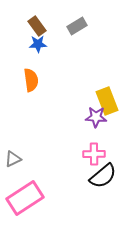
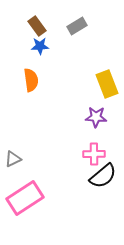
blue star: moved 2 px right, 2 px down
yellow rectangle: moved 17 px up
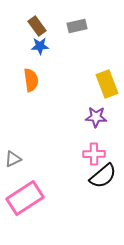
gray rectangle: rotated 18 degrees clockwise
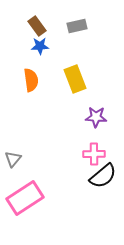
yellow rectangle: moved 32 px left, 5 px up
gray triangle: rotated 24 degrees counterclockwise
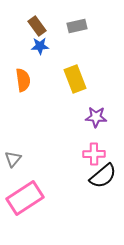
orange semicircle: moved 8 px left
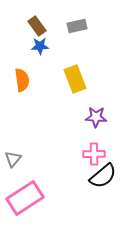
orange semicircle: moved 1 px left
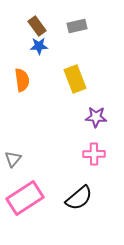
blue star: moved 1 px left
black semicircle: moved 24 px left, 22 px down
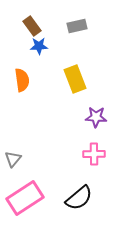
brown rectangle: moved 5 px left
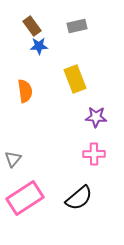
orange semicircle: moved 3 px right, 11 px down
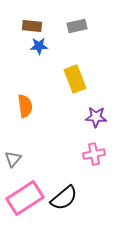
brown rectangle: rotated 48 degrees counterclockwise
orange semicircle: moved 15 px down
pink cross: rotated 10 degrees counterclockwise
black semicircle: moved 15 px left
